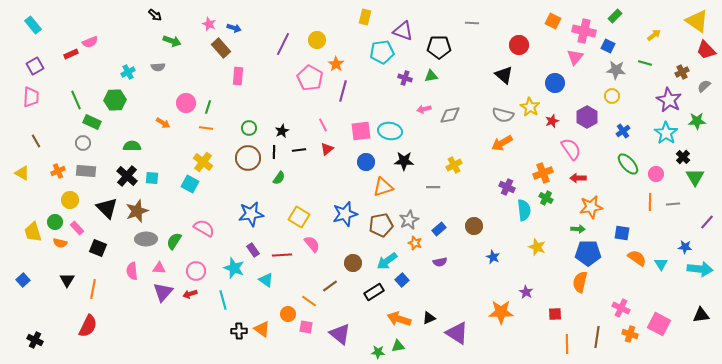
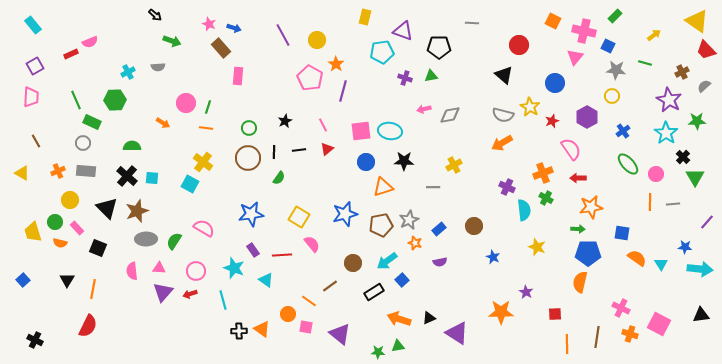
purple line at (283, 44): moved 9 px up; rotated 55 degrees counterclockwise
black star at (282, 131): moved 3 px right, 10 px up
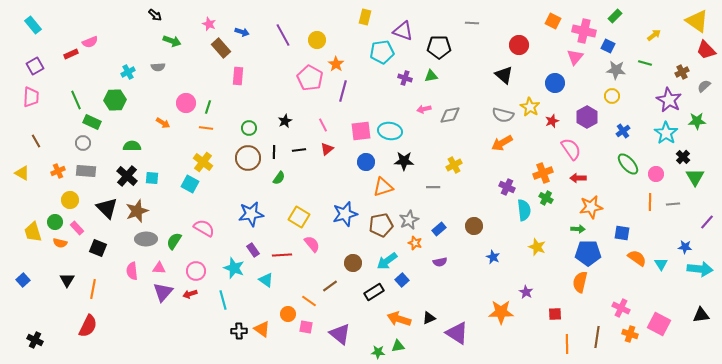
blue arrow at (234, 28): moved 8 px right, 4 px down
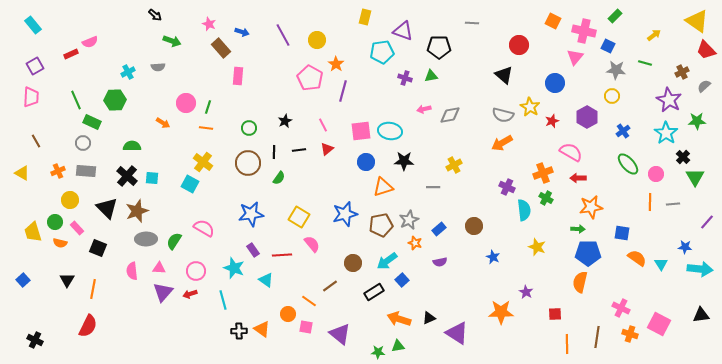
pink semicircle at (571, 149): moved 3 px down; rotated 25 degrees counterclockwise
brown circle at (248, 158): moved 5 px down
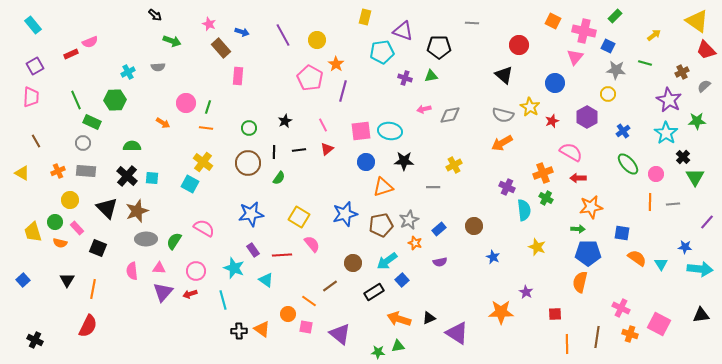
yellow circle at (612, 96): moved 4 px left, 2 px up
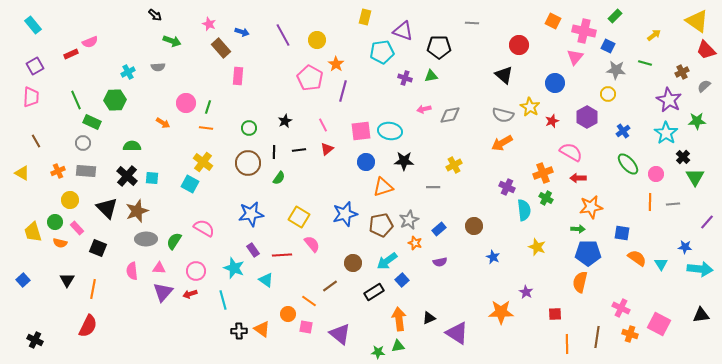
orange arrow at (399, 319): rotated 65 degrees clockwise
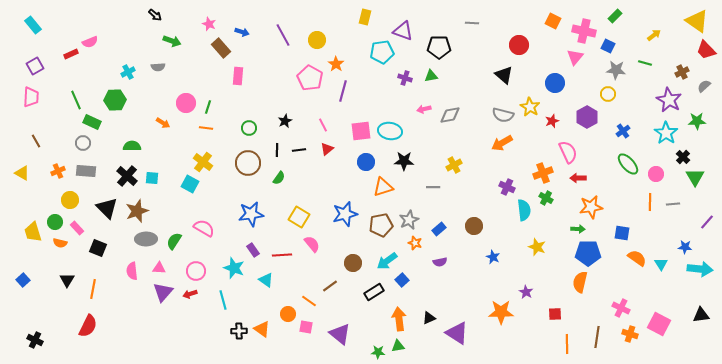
black line at (274, 152): moved 3 px right, 2 px up
pink semicircle at (571, 152): moved 3 px left; rotated 35 degrees clockwise
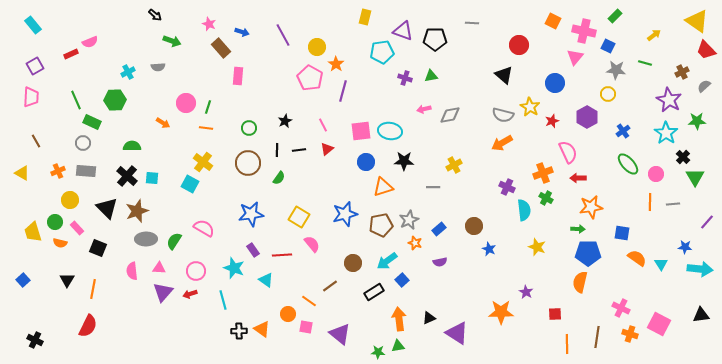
yellow circle at (317, 40): moved 7 px down
black pentagon at (439, 47): moved 4 px left, 8 px up
blue star at (493, 257): moved 4 px left, 8 px up
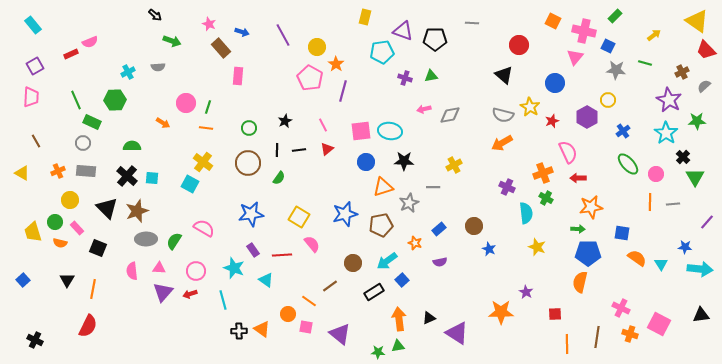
yellow circle at (608, 94): moved 6 px down
cyan semicircle at (524, 210): moved 2 px right, 3 px down
gray star at (409, 220): moved 17 px up
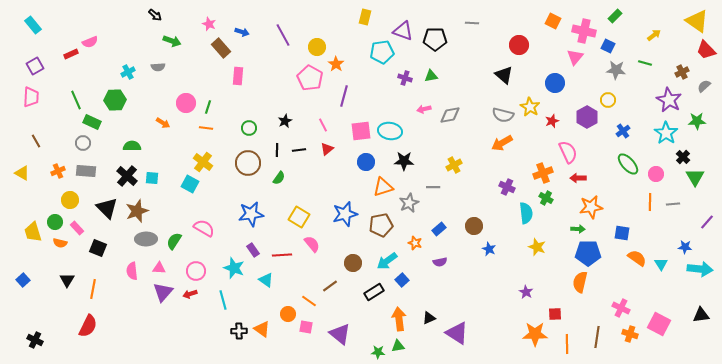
purple line at (343, 91): moved 1 px right, 5 px down
orange star at (501, 312): moved 34 px right, 22 px down
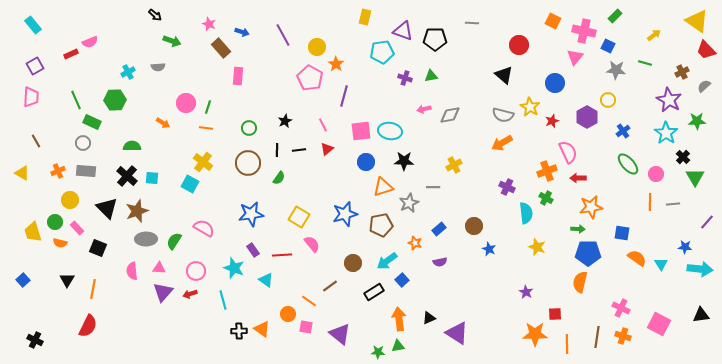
orange cross at (543, 173): moved 4 px right, 2 px up
orange cross at (630, 334): moved 7 px left, 2 px down
